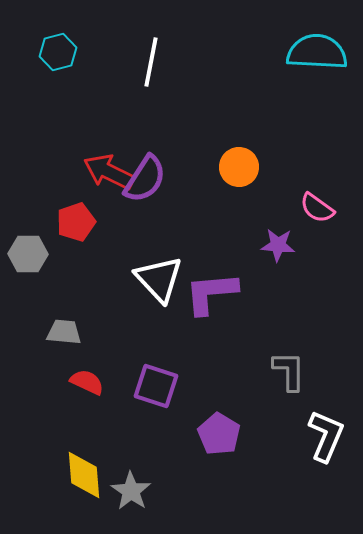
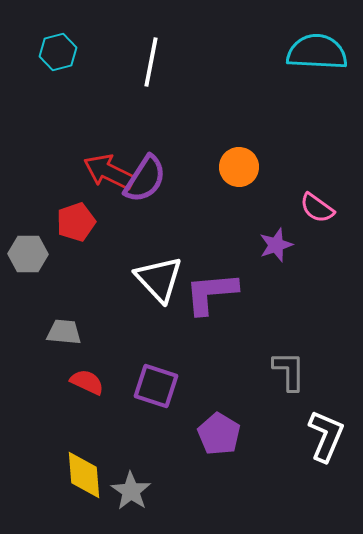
purple star: moved 2 px left; rotated 24 degrees counterclockwise
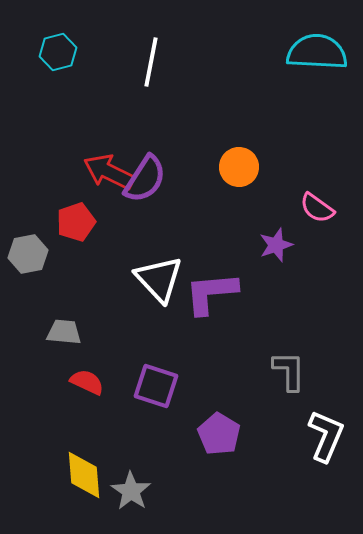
gray hexagon: rotated 12 degrees counterclockwise
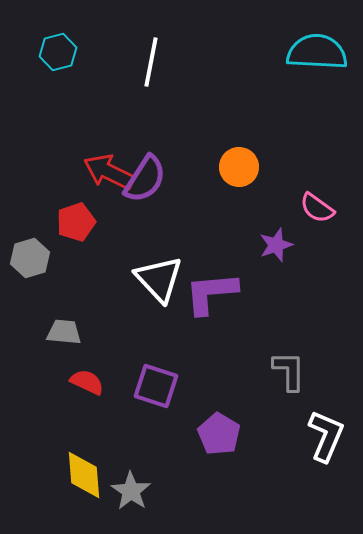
gray hexagon: moved 2 px right, 4 px down; rotated 6 degrees counterclockwise
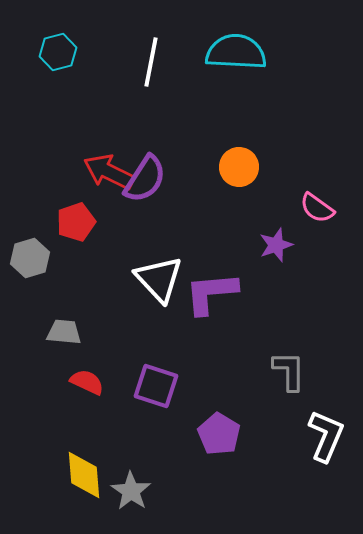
cyan semicircle: moved 81 px left
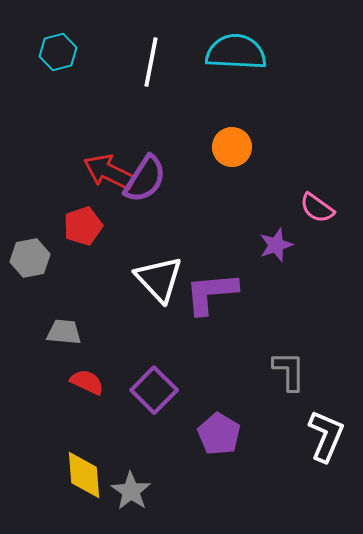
orange circle: moved 7 px left, 20 px up
red pentagon: moved 7 px right, 4 px down
gray hexagon: rotated 6 degrees clockwise
purple square: moved 2 px left, 4 px down; rotated 27 degrees clockwise
